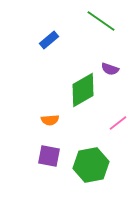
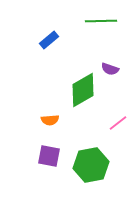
green line: rotated 36 degrees counterclockwise
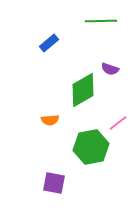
blue rectangle: moved 3 px down
purple square: moved 5 px right, 27 px down
green hexagon: moved 18 px up
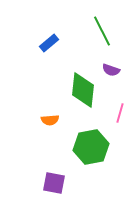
green line: moved 1 px right, 10 px down; rotated 64 degrees clockwise
purple semicircle: moved 1 px right, 1 px down
green diamond: rotated 54 degrees counterclockwise
pink line: moved 2 px right, 10 px up; rotated 36 degrees counterclockwise
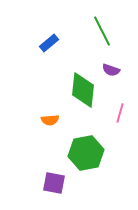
green hexagon: moved 5 px left, 6 px down
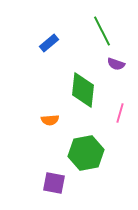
purple semicircle: moved 5 px right, 6 px up
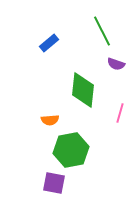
green hexagon: moved 15 px left, 3 px up
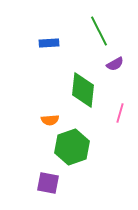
green line: moved 3 px left
blue rectangle: rotated 36 degrees clockwise
purple semicircle: moved 1 px left; rotated 48 degrees counterclockwise
green hexagon: moved 1 px right, 3 px up; rotated 8 degrees counterclockwise
purple square: moved 6 px left
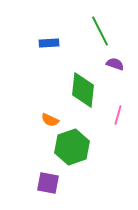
green line: moved 1 px right
purple semicircle: rotated 132 degrees counterclockwise
pink line: moved 2 px left, 2 px down
orange semicircle: rotated 30 degrees clockwise
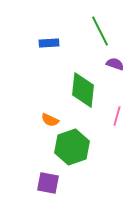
pink line: moved 1 px left, 1 px down
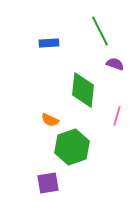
purple square: rotated 20 degrees counterclockwise
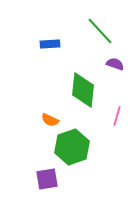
green line: rotated 16 degrees counterclockwise
blue rectangle: moved 1 px right, 1 px down
purple square: moved 1 px left, 4 px up
